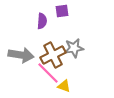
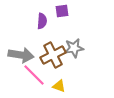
pink line: moved 14 px left, 2 px down
yellow triangle: moved 5 px left
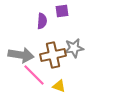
brown cross: rotated 15 degrees clockwise
